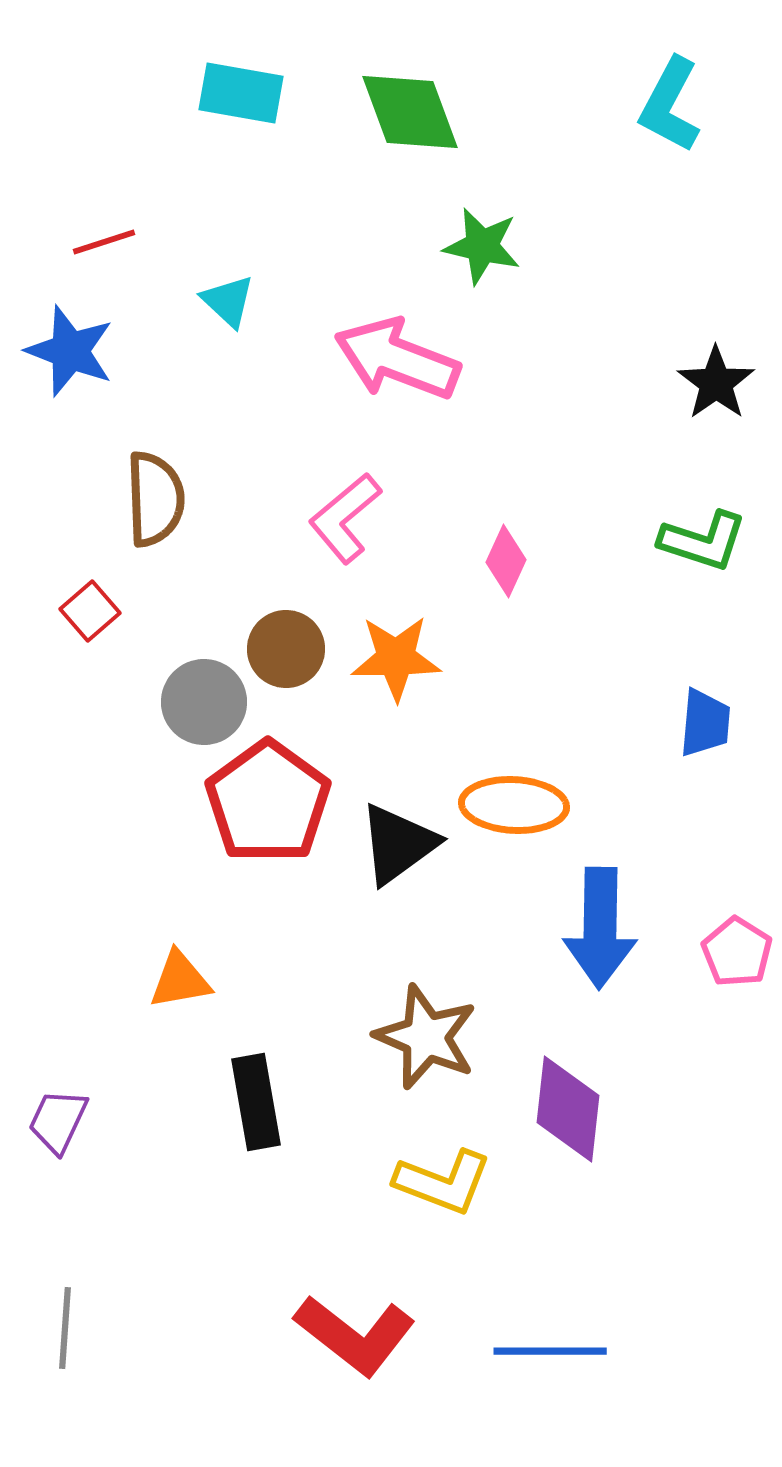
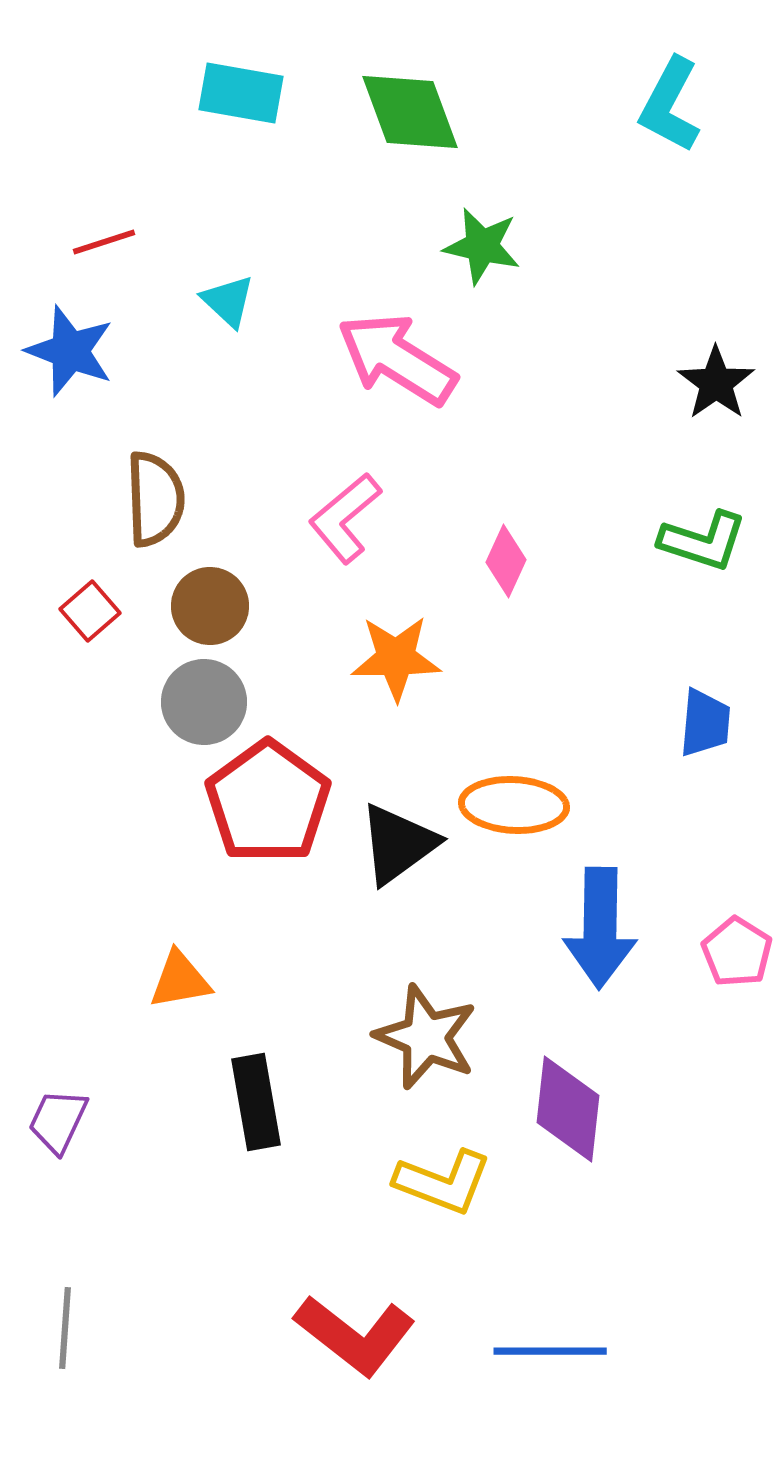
pink arrow: rotated 11 degrees clockwise
brown circle: moved 76 px left, 43 px up
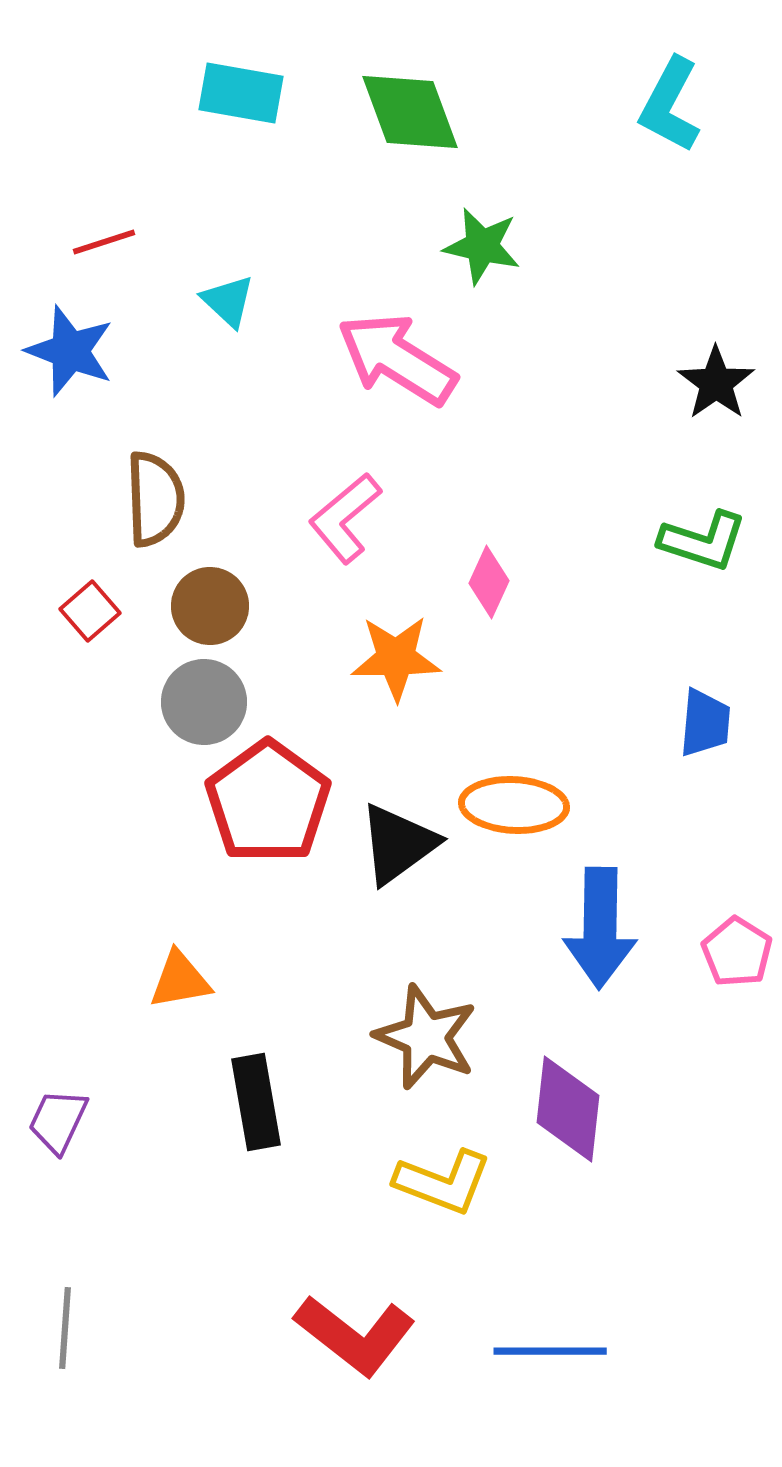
pink diamond: moved 17 px left, 21 px down
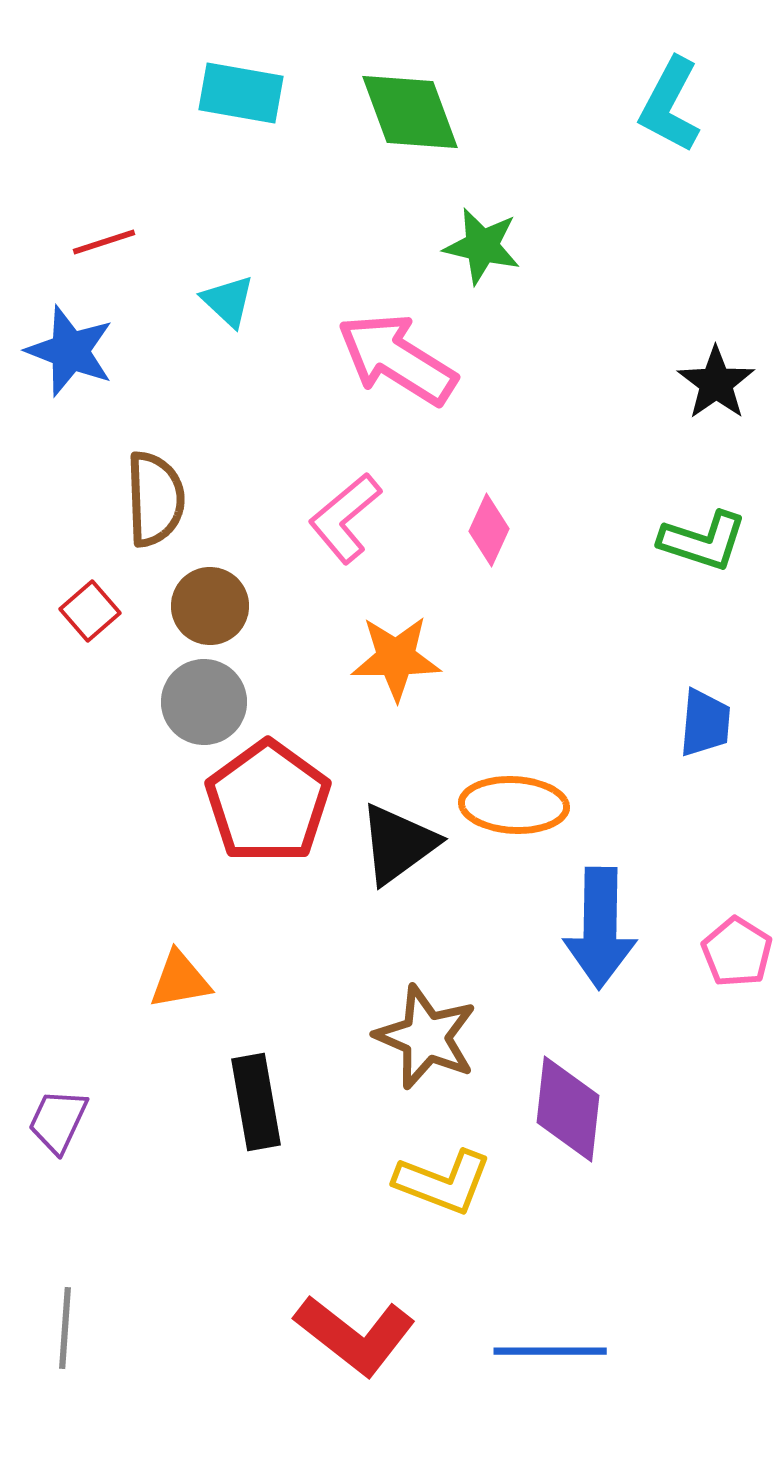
pink diamond: moved 52 px up
